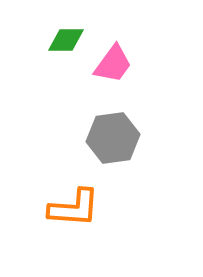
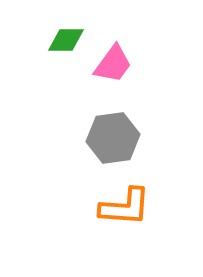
orange L-shape: moved 51 px right, 1 px up
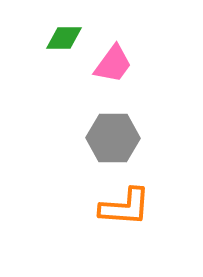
green diamond: moved 2 px left, 2 px up
gray hexagon: rotated 9 degrees clockwise
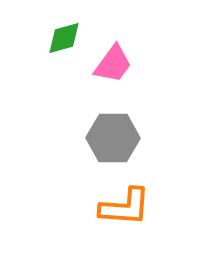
green diamond: rotated 15 degrees counterclockwise
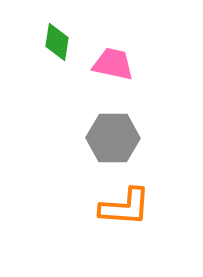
green diamond: moved 7 px left, 4 px down; rotated 66 degrees counterclockwise
pink trapezoid: rotated 114 degrees counterclockwise
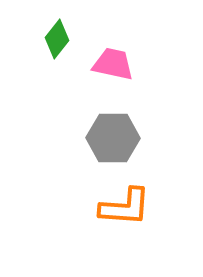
green diamond: moved 3 px up; rotated 30 degrees clockwise
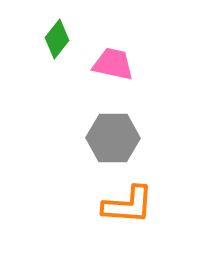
orange L-shape: moved 3 px right, 2 px up
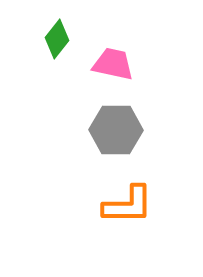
gray hexagon: moved 3 px right, 8 px up
orange L-shape: rotated 4 degrees counterclockwise
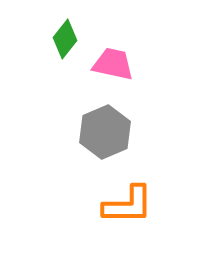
green diamond: moved 8 px right
gray hexagon: moved 11 px left, 2 px down; rotated 24 degrees counterclockwise
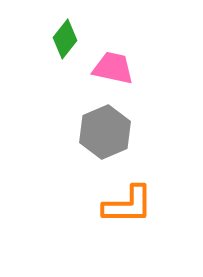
pink trapezoid: moved 4 px down
